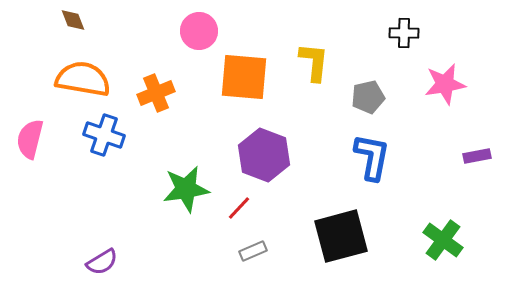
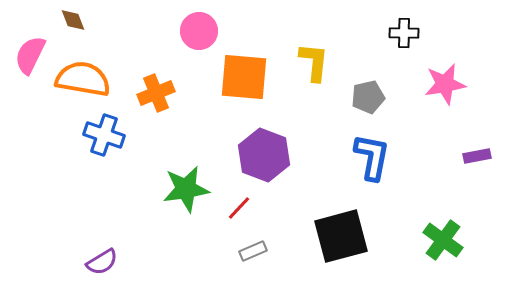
pink semicircle: moved 84 px up; rotated 12 degrees clockwise
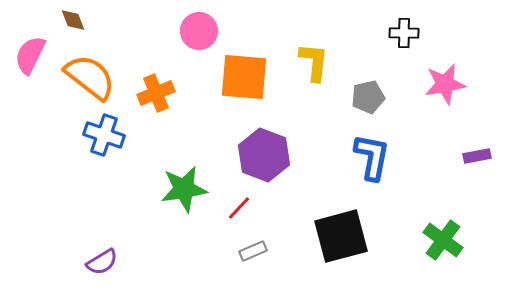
orange semicircle: moved 7 px right, 2 px up; rotated 28 degrees clockwise
green star: moved 2 px left
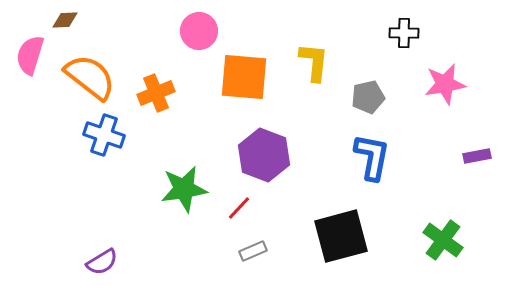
brown diamond: moved 8 px left; rotated 72 degrees counterclockwise
pink semicircle: rotated 9 degrees counterclockwise
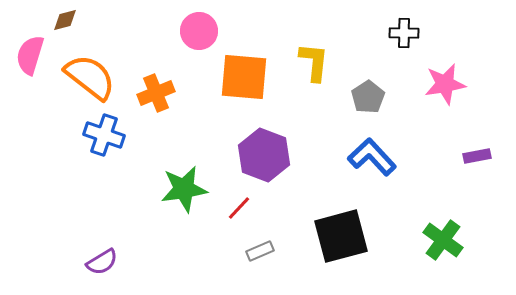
brown diamond: rotated 12 degrees counterclockwise
gray pentagon: rotated 20 degrees counterclockwise
blue L-shape: rotated 54 degrees counterclockwise
gray rectangle: moved 7 px right
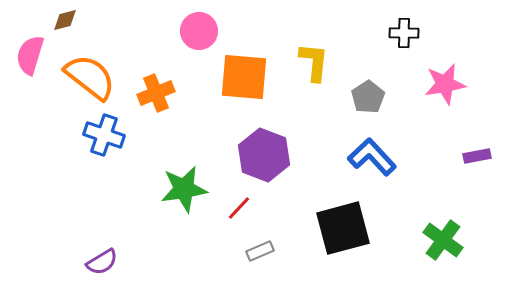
black square: moved 2 px right, 8 px up
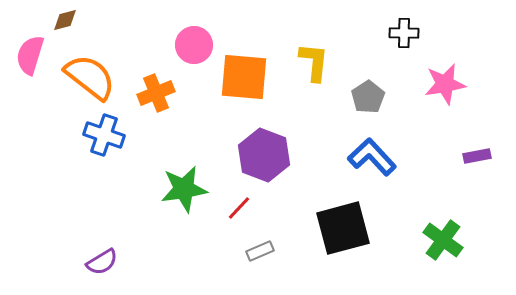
pink circle: moved 5 px left, 14 px down
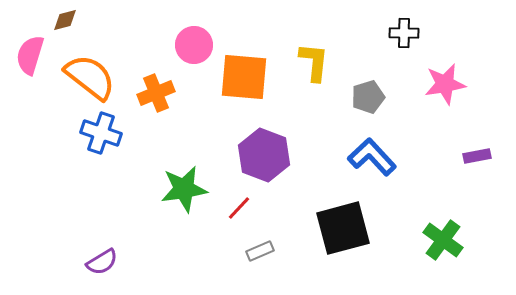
gray pentagon: rotated 16 degrees clockwise
blue cross: moved 3 px left, 2 px up
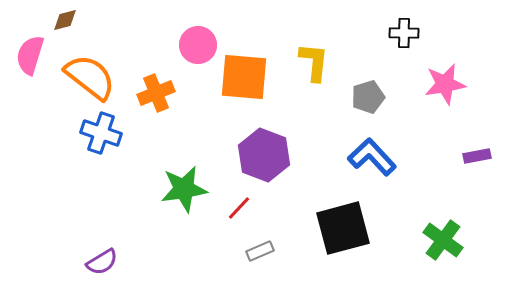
pink circle: moved 4 px right
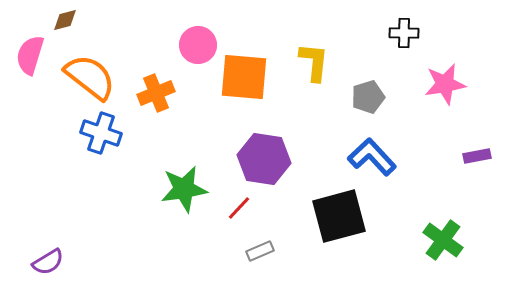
purple hexagon: moved 4 px down; rotated 12 degrees counterclockwise
black square: moved 4 px left, 12 px up
purple semicircle: moved 54 px left
